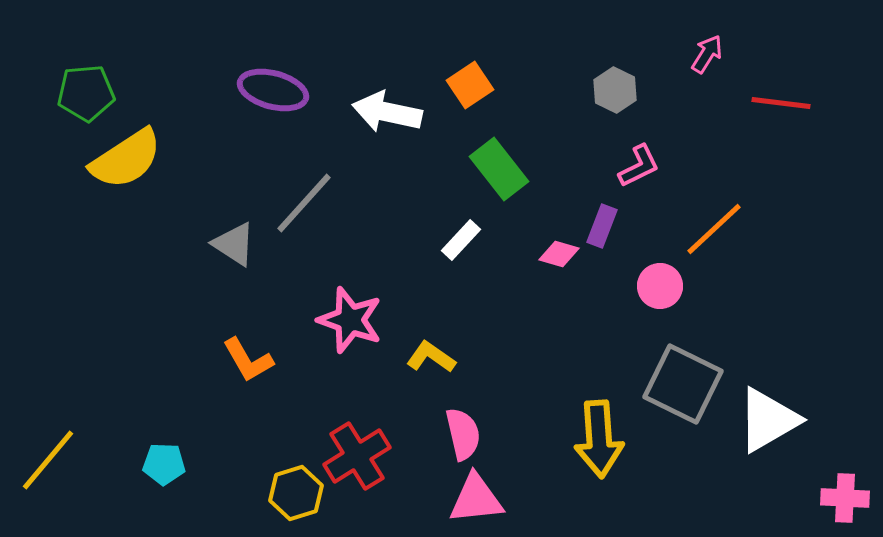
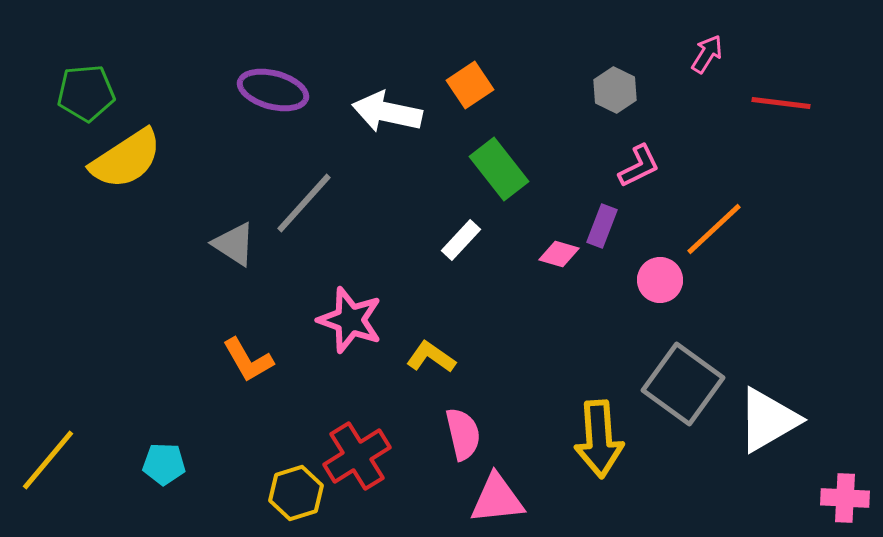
pink circle: moved 6 px up
gray square: rotated 10 degrees clockwise
pink triangle: moved 21 px right
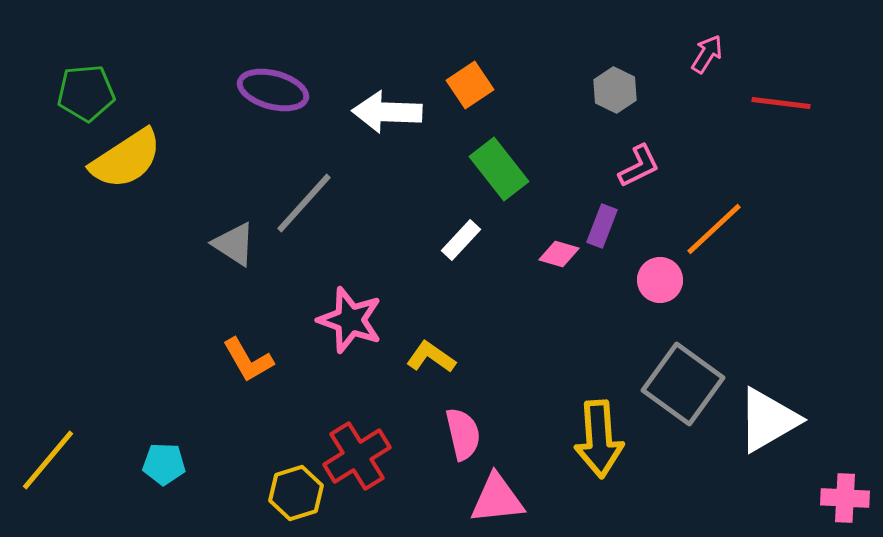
white arrow: rotated 10 degrees counterclockwise
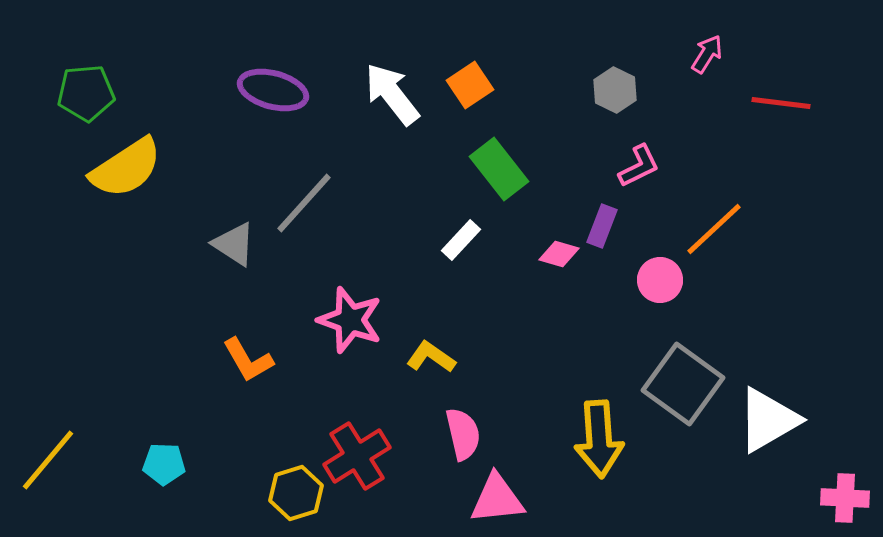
white arrow: moved 5 px right, 18 px up; rotated 50 degrees clockwise
yellow semicircle: moved 9 px down
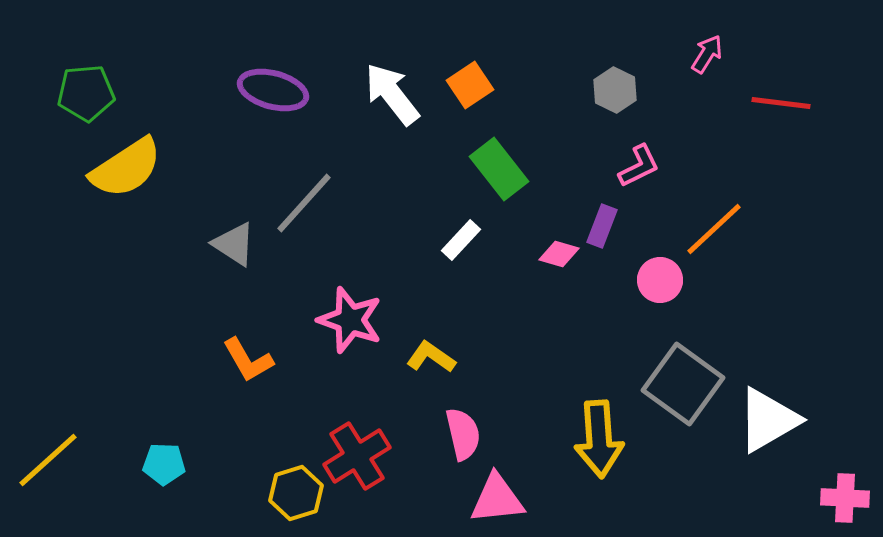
yellow line: rotated 8 degrees clockwise
